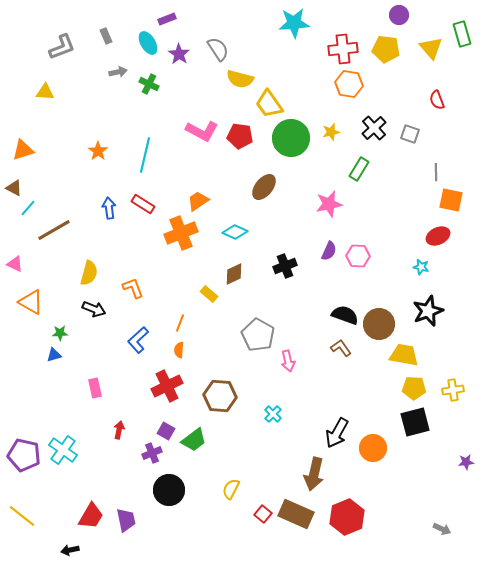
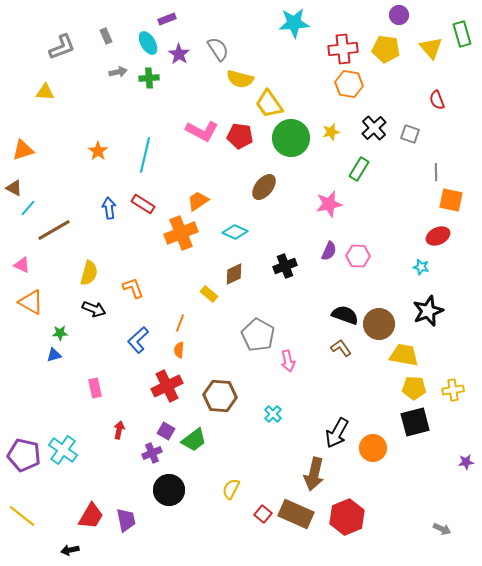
green cross at (149, 84): moved 6 px up; rotated 30 degrees counterclockwise
pink triangle at (15, 264): moved 7 px right, 1 px down
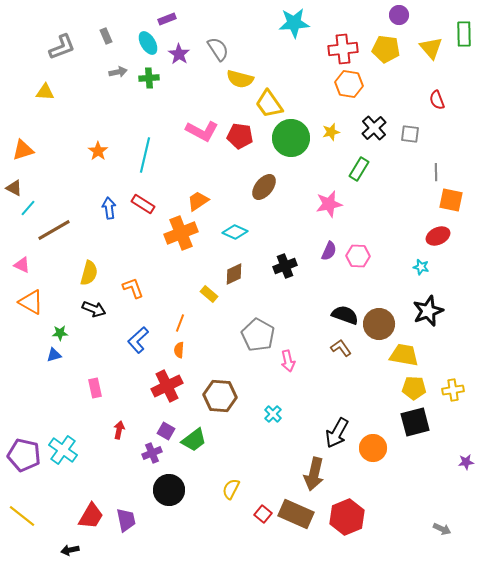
green rectangle at (462, 34): moved 2 px right; rotated 15 degrees clockwise
gray square at (410, 134): rotated 12 degrees counterclockwise
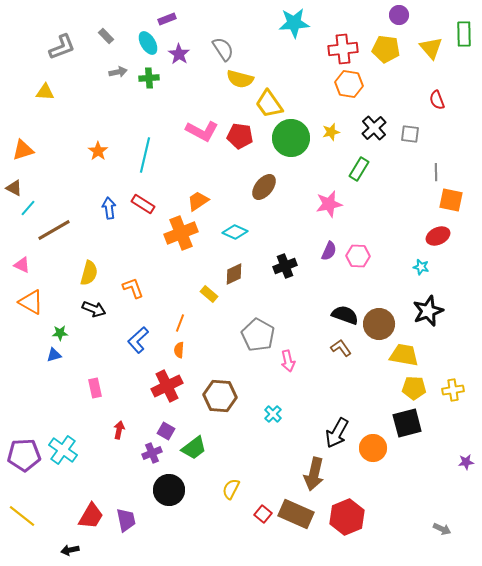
gray rectangle at (106, 36): rotated 21 degrees counterclockwise
gray semicircle at (218, 49): moved 5 px right
black square at (415, 422): moved 8 px left, 1 px down
green trapezoid at (194, 440): moved 8 px down
purple pentagon at (24, 455): rotated 16 degrees counterclockwise
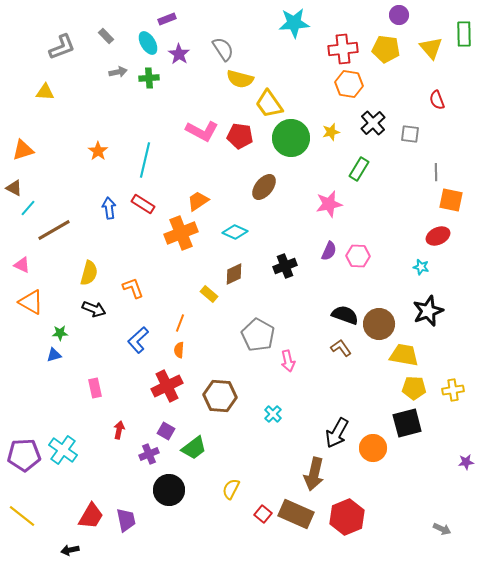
black cross at (374, 128): moved 1 px left, 5 px up
cyan line at (145, 155): moved 5 px down
purple cross at (152, 453): moved 3 px left, 1 px down
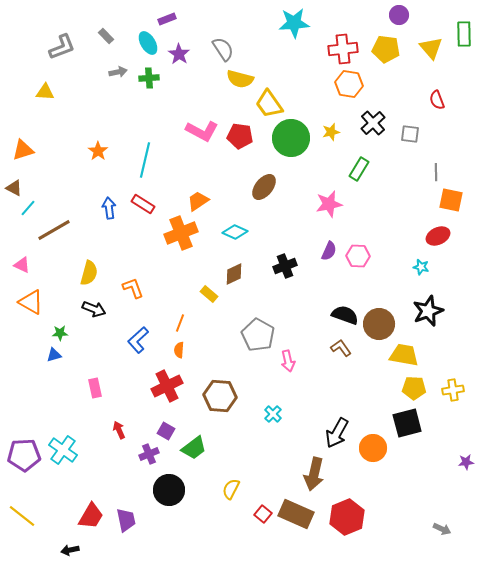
red arrow at (119, 430): rotated 36 degrees counterclockwise
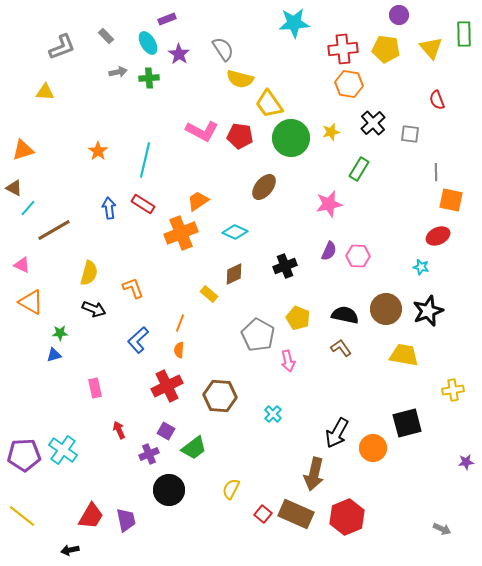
black semicircle at (345, 315): rotated 8 degrees counterclockwise
brown circle at (379, 324): moved 7 px right, 15 px up
yellow pentagon at (414, 388): moved 116 px left, 70 px up; rotated 20 degrees clockwise
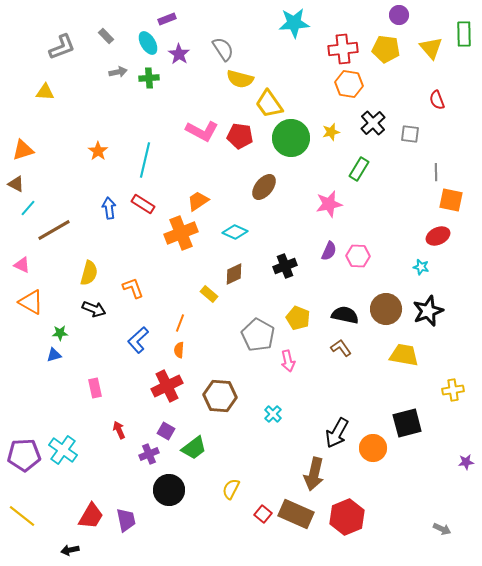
brown triangle at (14, 188): moved 2 px right, 4 px up
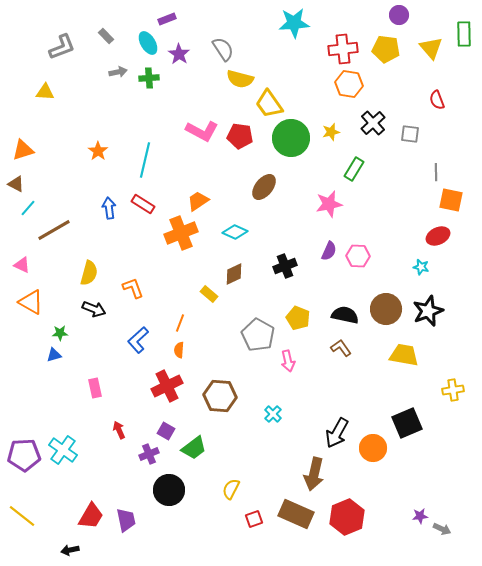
green rectangle at (359, 169): moved 5 px left
black square at (407, 423): rotated 8 degrees counterclockwise
purple star at (466, 462): moved 46 px left, 54 px down
red square at (263, 514): moved 9 px left, 5 px down; rotated 30 degrees clockwise
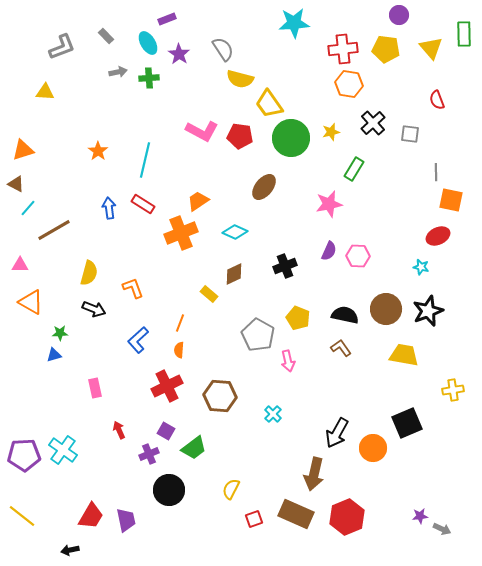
pink triangle at (22, 265): moved 2 px left; rotated 24 degrees counterclockwise
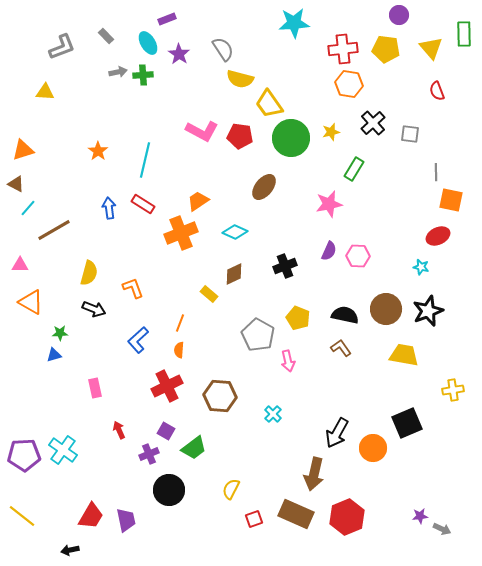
green cross at (149, 78): moved 6 px left, 3 px up
red semicircle at (437, 100): moved 9 px up
